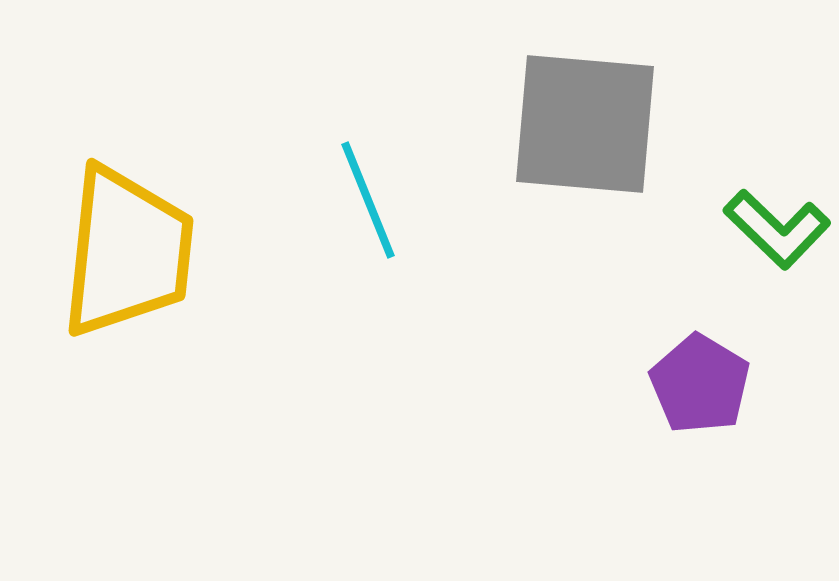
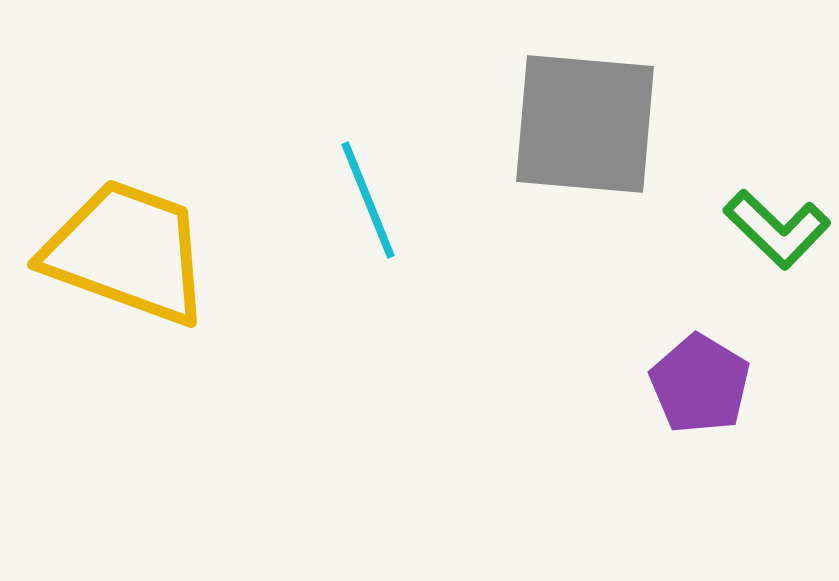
yellow trapezoid: rotated 76 degrees counterclockwise
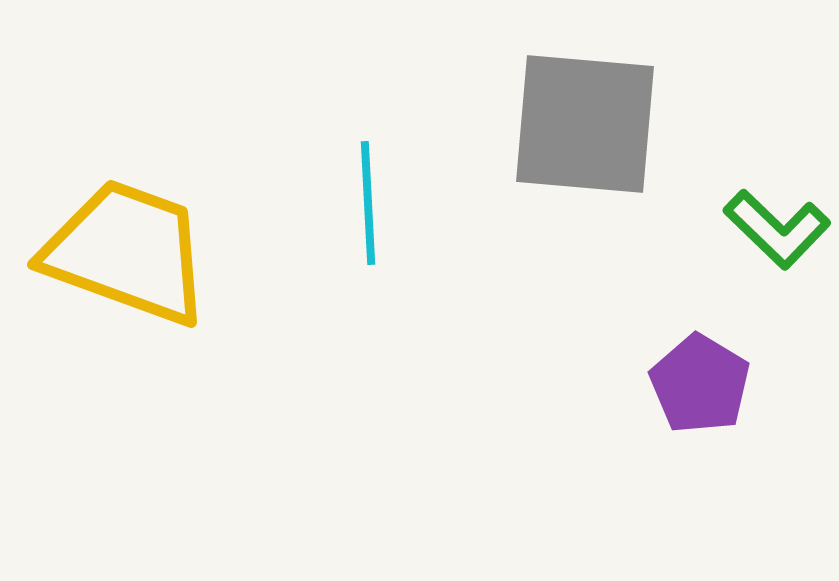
cyan line: moved 3 px down; rotated 19 degrees clockwise
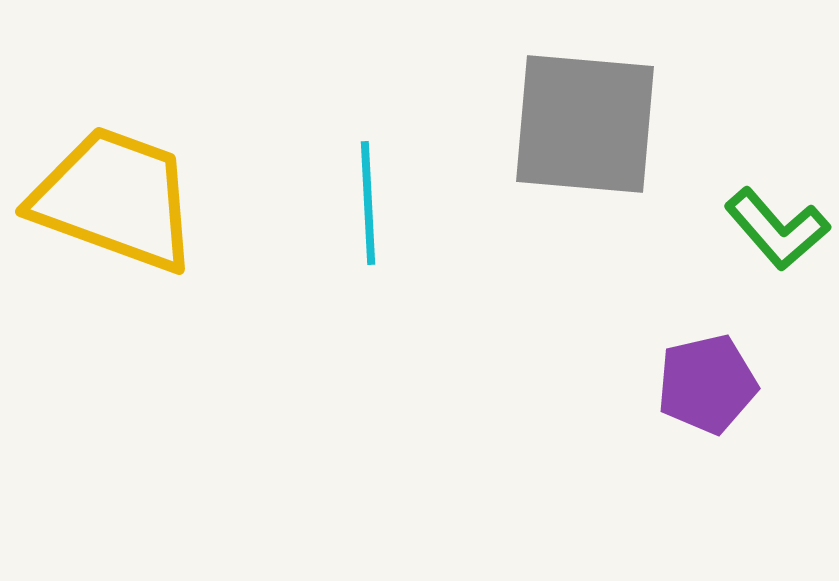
green L-shape: rotated 5 degrees clockwise
yellow trapezoid: moved 12 px left, 53 px up
purple pentagon: moved 7 px right; rotated 28 degrees clockwise
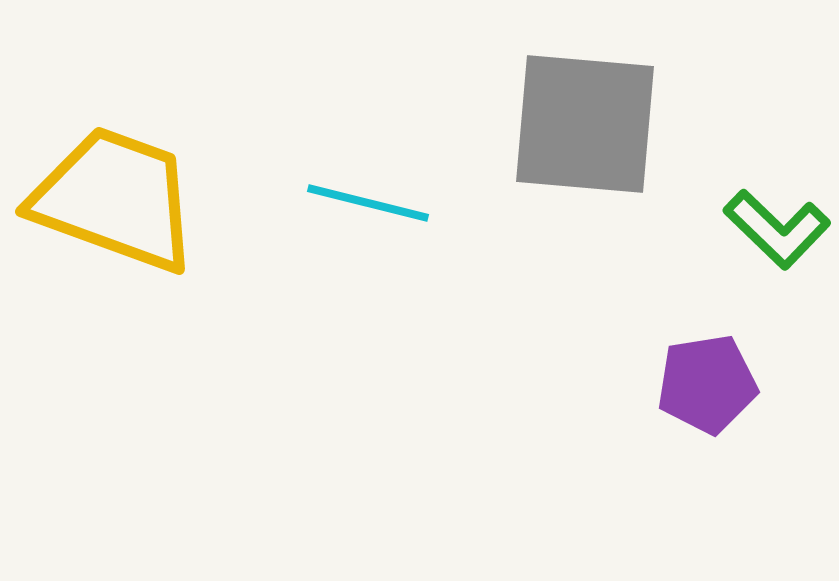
cyan line: rotated 73 degrees counterclockwise
green L-shape: rotated 5 degrees counterclockwise
purple pentagon: rotated 4 degrees clockwise
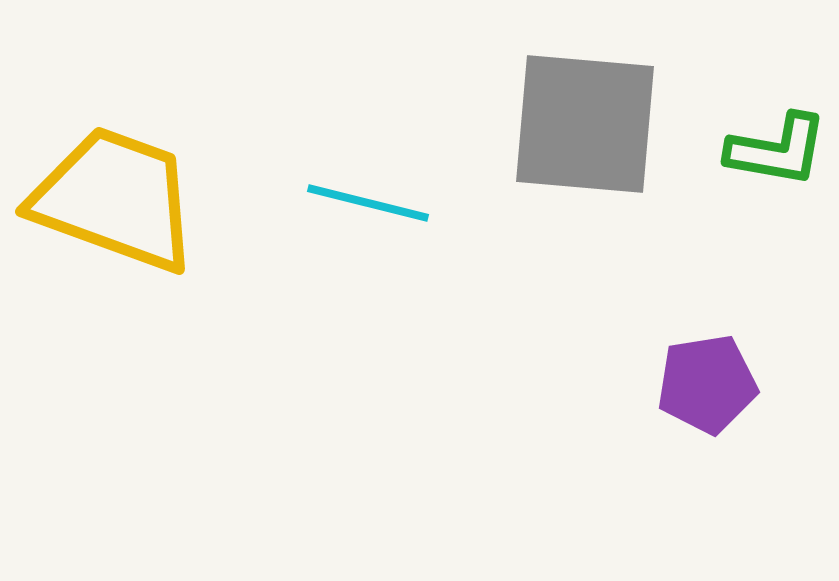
green L-shape: moved 79 px up; rotated 34 degrees counterclockwise
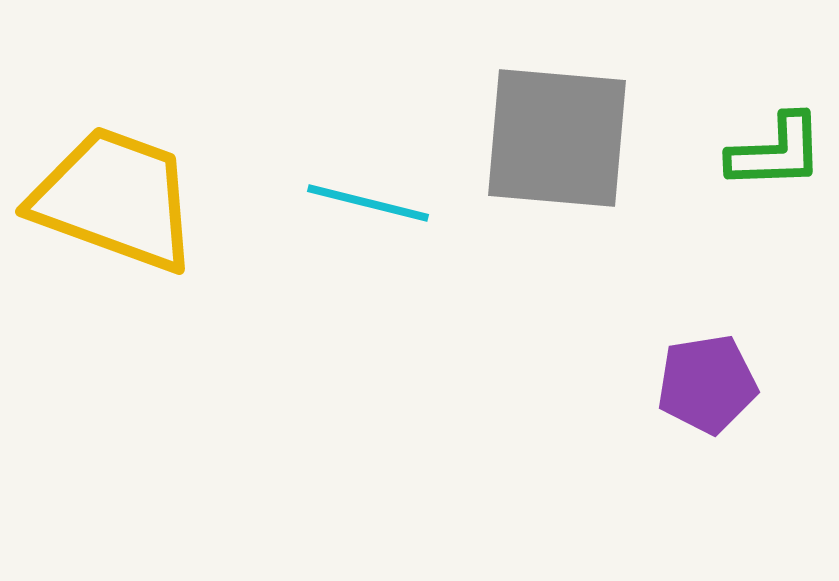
gray square: moved 28 px left, 14 px down
green L-shape: moved 1 px left, 2 px down; rotated 12 degrees counterclockwise
